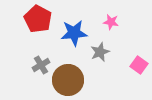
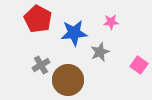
pink star: rotated 14 degrees counterclockwise
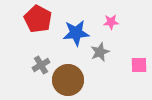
blue star: moved 2 px right
pink square: rotated 36 degrees counterclockwise
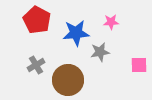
red pentagon: moved 1 px left, 1 px down
gray star: rotated 12 degrees clockwise
gray cross: moved 5 px left
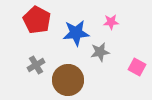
pink square: moved 2 px left, 2 px down; rotated 30 degrees clockwise
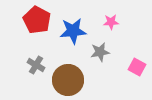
blue star: moved 3 px left, 2 px up
gray cross: rotated 30 degrees counterclockwise
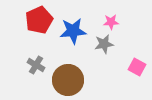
red pentagon: moved 2 px right; rotated 20 degrees clockwise
gray star: moved 4 px right, 8 px up
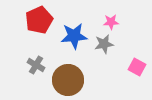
blue star: moved 1 px right, 5 px down
